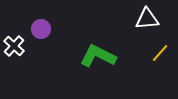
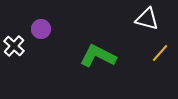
white triangle: rotated 20 degrees clockwise
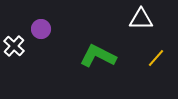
white triangle: moved 6 px left; rotated 15 degrees counterclockwise
yellow line: moved 4 px left, 5 px down
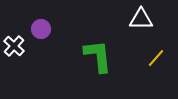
green L-shape: rotated 57 degrees clockwise
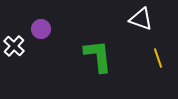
white triangle: rotated 20 degrees clockwise
yellow line: moved 2 px right; rotated 60 degrees counterclockwise
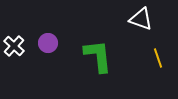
purple circle: moved 7 px right, 14 px down
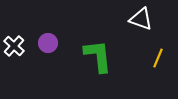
yellow line: rotated 42 degrees clockwise
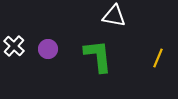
white triangle: moved 27 px left, 3 px up; rotated 10 degrees counterclockwise
purple circle: moved 6 px down
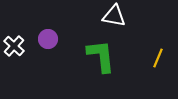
purple circle: moved 10 px up
green L-shape: moved 3 px right
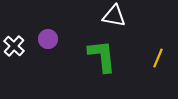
green L-shape: moved 1 px right
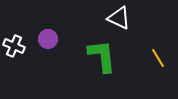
white triangle: moved 5 px right, 2 px down; rotated 15 degrees clockwise
white cross: rotated 20 degrees counterclockwise
yellow line: rotated 54 degrees counterclockwise
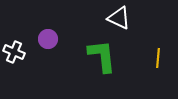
white cross: moved 6 px down
yellow line: rotated 36 degrees clockwise
